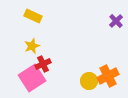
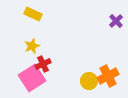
yellow rectangle: moved 2 px up
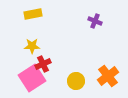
yellow rectangle: rotated 36 degrees counterclockwise
purple cross: moved 21 px left; rotated 24 degrees counterclockwise
yellow star: rotated 21 degrees clockwise
orange cross: rotated 10 degrees counterclockwise
yellow circle: moved 13 px left
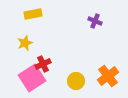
yellow star: moved 7 px left, 3 px up; rotated 21 degrees counterclockwise
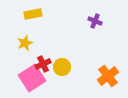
yellow circle: moved 14 px left, 14 px up
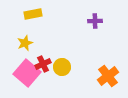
purple cross: rotated 24 degrees counterclockwise
pink square: moved 5 px left, 5 px up; rotated 16 degrees counterclockwise
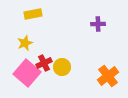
purple cross: moved 3 px right, 3 px down
red cross: moved 1 px right, 1 px up
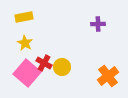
yellow rectangle: moved 9 px left, 3 px down
yellow star: rotated 21 degrees counterclockwise
red cross: rotated 35 degrees counterclockwise
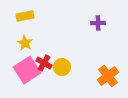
yellow rectangle: moved 1 px right, 1 px up
purple cross: moved 1 px up
pink square: moved 3 px up; rotated 16 degrees clockwise
